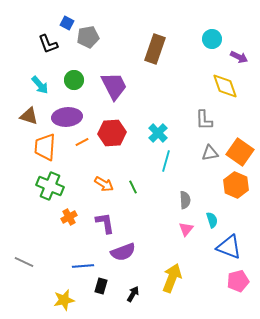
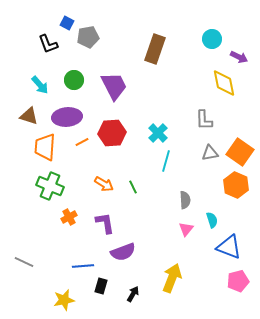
yellow diamond: moved 1 px left, 3 px up; rotated 8 degrees clockwise
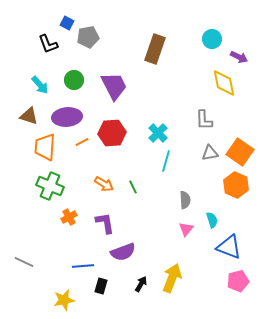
black arrow: moved 8 px right, 10 px up
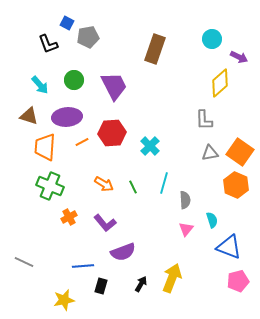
yellow diamond: moved 4 px left; rotated 60 degrees clockwise
cyan cross: moved 8 px left, 13 px down
cyan line: moved 2 px left, 22 px down
purple L-shape: rotated 150 degrees clockwise
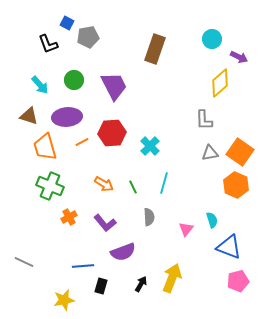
orange trapezoid: rotated 20 degrees counterclockwise
gray semicircle: moved 36 px left, 17 px down
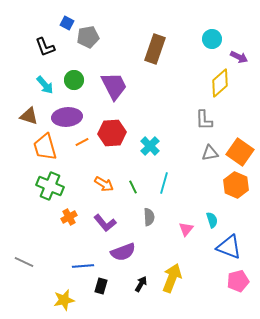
black L-shape: moved 3 px left, 3 px down
cyan arrow: moved 5 px right
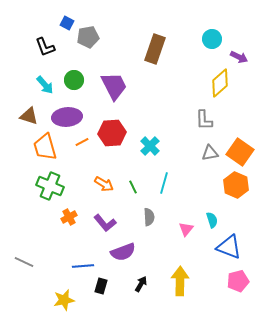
yellow arrow: moved 8 px right, 3 px down; rotated 20 degrees counterclockwise
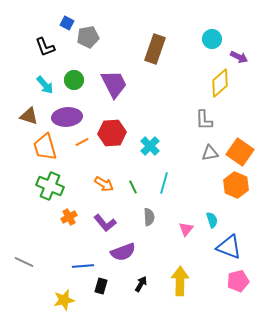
purple trapezoid: moved 2 px up
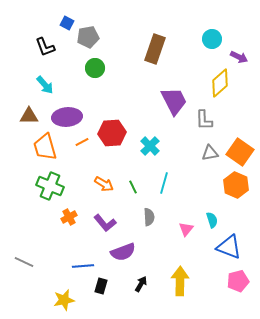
green circle: moved 21 px right, 12 px up
purple trapezoid: moved 60 px right, 17 px down
brown triangle: rotated 18 degrees counterclockwise
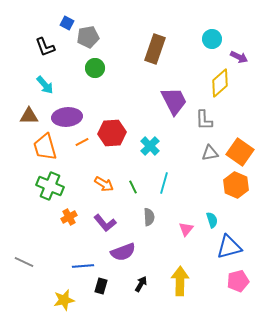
blue triangle: rotated 36 degrees counterclockwise
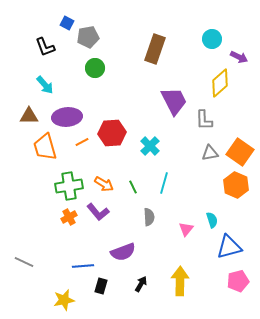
green cross: moved 19 px right; rotated 32 degrees counterclockwise
purple L-shape: moved 7 px left, 11 px up
